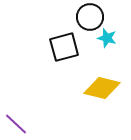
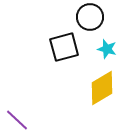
cyan star: moved 11 px down
yellow diamond: rotated 45 degrees counterclockwise
purple line: moved 1 px right, 4 px up
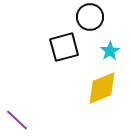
cyan star: moved 3 px right, 2 px down; rotated 24 degrees clockwise
yellow diamond: rotated 9 degrees clockwise
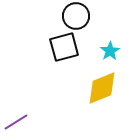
black circle: moved 14 px left, 1 px up
purple line: moved 1 px left, 2 px down; rotated 75 degrees counterclockwise
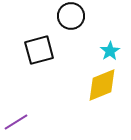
black circle: moved 5 px left
black square: moved 25 px left, 3 px down
yellow diamond: moved 3 px up
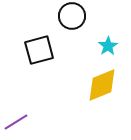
black circle: moved 1 px right
cyan star: moved 2 px left, 5 px up
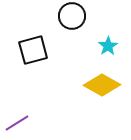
black square: moved 6 px left
yellow diamond: rotated 51 degrees clockwise
purple line: moved 1 px right, 1 px down
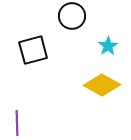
purple line: rotated 60 degrees counterclockwise
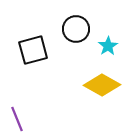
black circle: moved 4 px right, 13 px down
purple line: moved 4 px up; rotated 20 degrees counterclockwise
